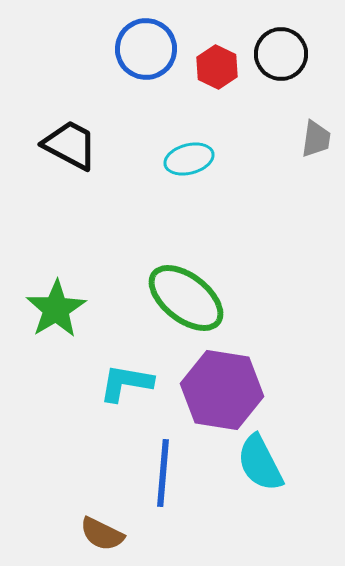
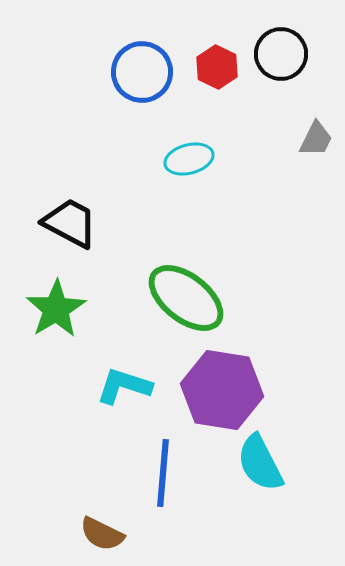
blue circle: moved 4 px left, 23 px down
gray trapezoid: rotated 18 degrees clockwise
black trapezoid: moved 78 px down
cyan L-shape: moved 2 px left, 3 px down; rotated 8 degrees clockwise
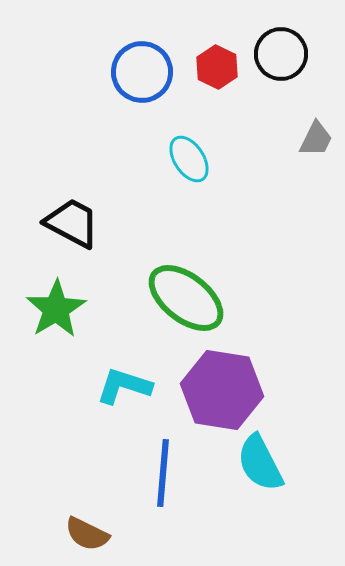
cyan ellipse: rotated 72 degrees clockwise
black trapezoid: moved 2 px right
brown semicircle: moved 15 px left
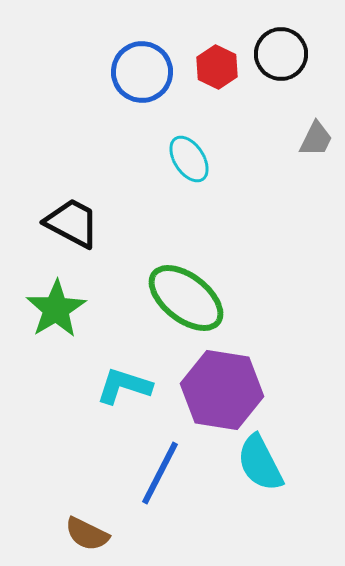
blue line: moved 3 px left; rotated 22 degrees clockwise
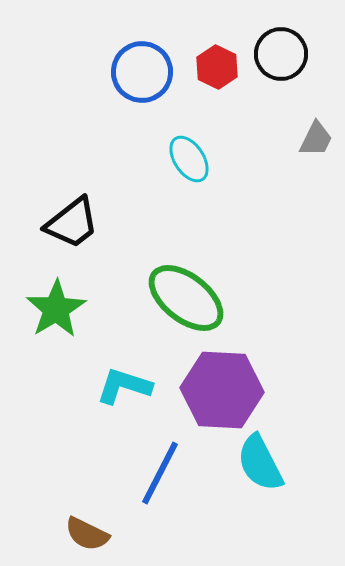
black trapezoid: rotated 114 degrees clockwise
purple hexagon: rotated 6 degrees counterclockwise
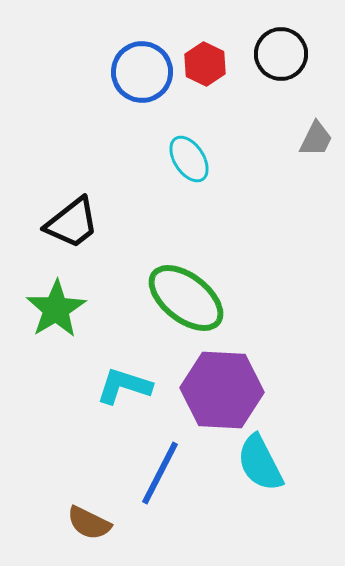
red hexagon: moved 12 px left, 3 px up
brown semicircle: moved 2 px right, 11 px up
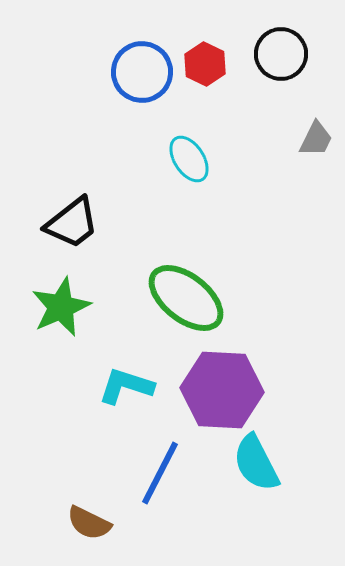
green star: moved 5 px right, 2 px up; rotated 8 degrees clockwise
cyan L-shape: moved 2 px right
cyan semicircle: moved 4 px left
